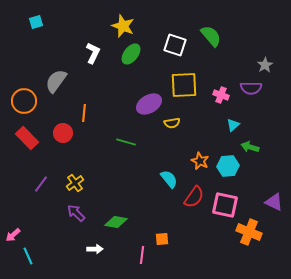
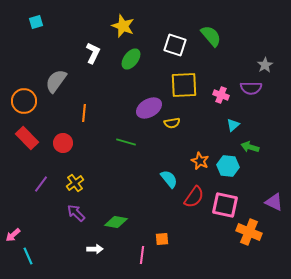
green ellipse: moved 5 px down
purple ellipse: moved 4 px down
red circle: moved 10 px down
cyan hexagon: rotated 10 degrees clockwise
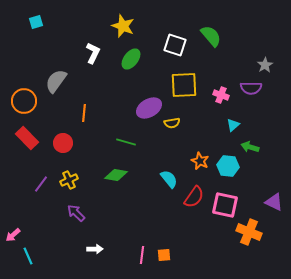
yellow cross: moved 6 px left, 3 px up; rotated 12 degrees clockwise
green diamond: moved 47 px up
orange square: moved 2 px right, 16 px down
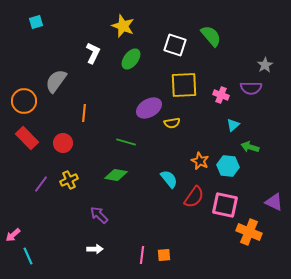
purple arrow: moved 23 px right, 2 px down
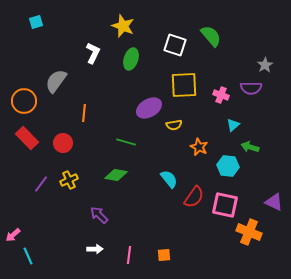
green ellipse: rotated 20 degrees counterclockwise
yellow semicircle: moved 2 px right, 2 px down
orange star: moved 1 px left, 14 px up
pink line: moved 13 px left
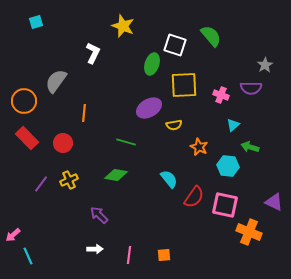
green ellipse: moved 21 px right, 5 px down
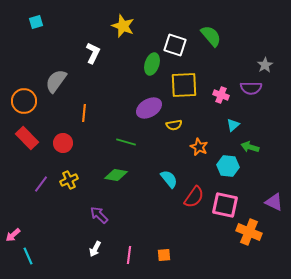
white arrow: rotated 119 degrees clockwise
